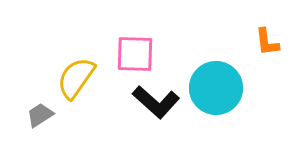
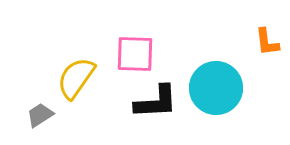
black L-shape: rotated 45 degrees counterclockwise
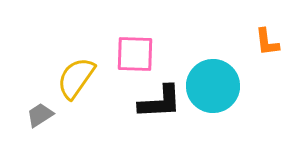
cyan circle: moved 3 px left, 2 px up
black L-shape: moved 4 px right
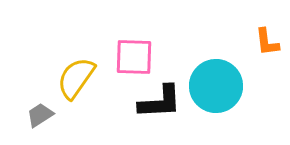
pink square: moved 1 px left, 3 px down
cyan circle: moved 3 px right
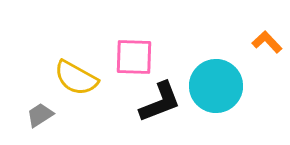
orange L-shape: rotated 144 degrees clockwise
yellow semicircle: rotated 96 degrees counterclockwise
black L-shape: rotated 18 degrees counterclockwise
